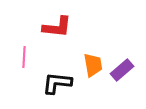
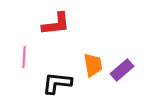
red L-shape: moved 1 px left, 3 px up; rotated 12 degrees counterclockwise
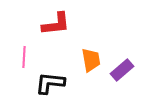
orange trapezoid: moved 2 px left, 5 px up
black L-shape: moved 7 px left
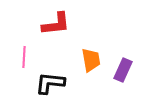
purple rectangle: moved 1 px right; rotated 25 degrees counterclockwise
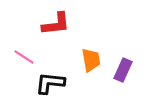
pink line: rotated 60 degrees counterclockwise
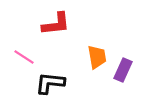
orange trapezoid: moved 6 px right, 3 px up
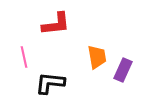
pink line: rotated 45 degrees clockwise
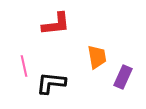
pink line: moved 9 px down
purple rectangle: moved 7 px down
black L-shape: moved 1 px right
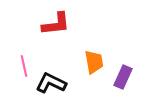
orange trapezoid: moved 3 px left, 5 px down
black L-shape: rotated 20 degrees clockwise
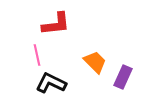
orange trapezoid: moved 1 px right; rotated 35 degrees counterclockwise
pink line: moved 13 px right, 11 px up
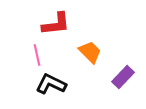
orange trapezoid: moved 5 px left, 10 px up
purple rectangle: rotated 20 degrees clockwise
black L-shape: moved 1 px down
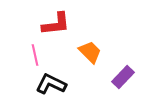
pink line: moved 2 px left
